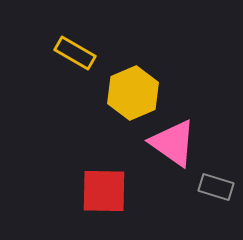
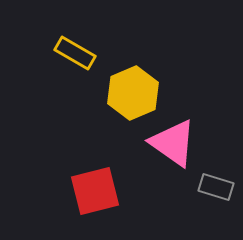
red square: moved 9 px left; rotated 15 degrees counterclockwise
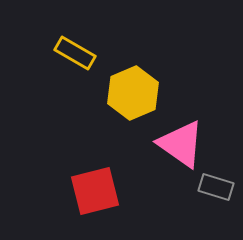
pink triangle: moved 8 px right, 1 px down
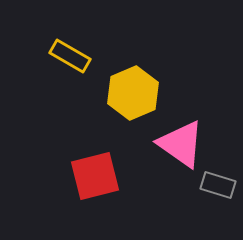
yellow rectangle: moved 5 px left, 3 px down
gray rectangle: moved 2 px right, 2 px up
red square: moved 15 px up
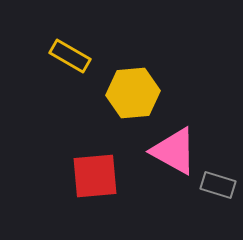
yellow hexagon: rotated 18 degrees clockwise
pink triangle: moved 7 px left, 7 px down; rotated 6 degrees counterclockwise
red square: rotated 9 degrees clockwise
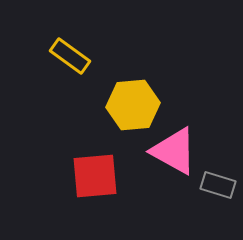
yellow rectangle: rotated 6 degrees clockwise
yellow hexagon: moved 12 px down
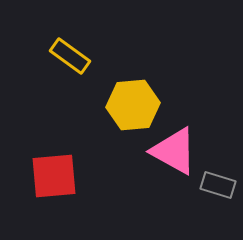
red square: moved 41 px left
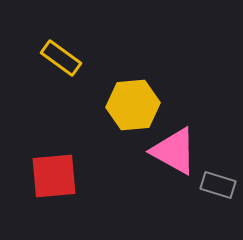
yellow rectangle: moved 9 px left, 2 px down
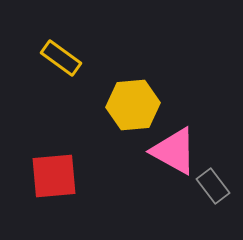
gray rectangle: moved 5 px left, 1 px down; rotated 36 degrees clockwise
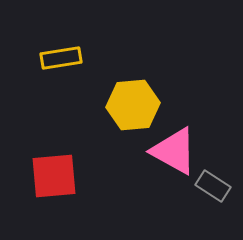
yellow rectangle: rotated 45 degrees counterclockwise
gray rectangle: rotated 20 degrees counterclockwise
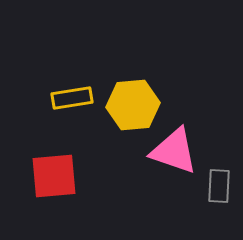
yellow rectangle: moved 11 px right, 40 px down
pink triangle: rotated 10 degrees counterclockwise
gray rectangle: moved 6 px right; rotated 60 degrees clockwise
